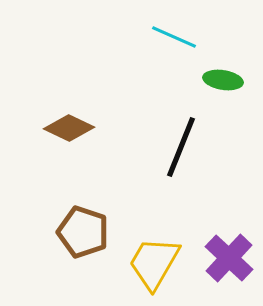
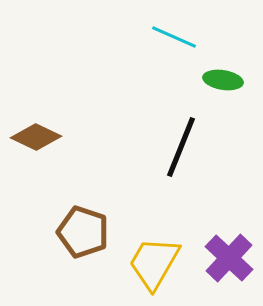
brown diamond: moved 33 px left, 9 px down
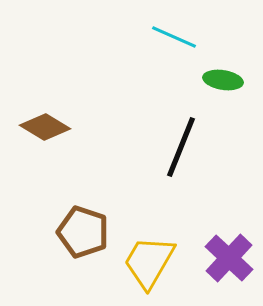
brown diamond: moved 9 px right, 10 px up; rotated 6 degrees clockwise
yellow trapezoid: moved 5 px left, 1 px up
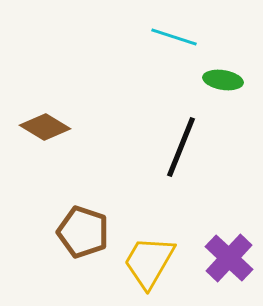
cyan line: rotated 6 degrees counterclockwise
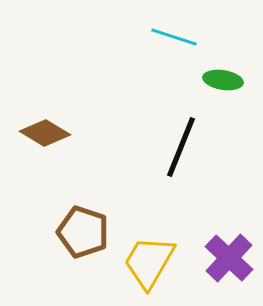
brown diamond: moved 6 px down
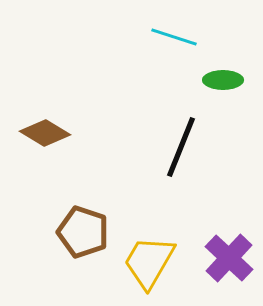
green ellipse: rotated 9 degrees counterclockwise
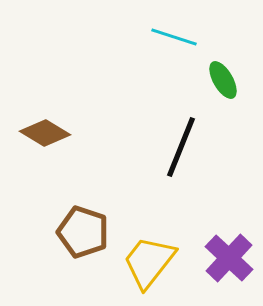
green ellipse: rotated 60 degrees clockwise
yellow trapezoid: rotated 8 degrees clockwise
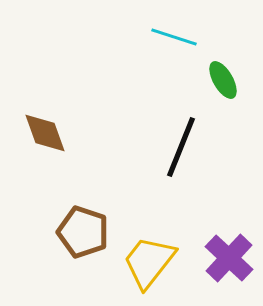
brown diamond: rotated 39 degrees clockwise
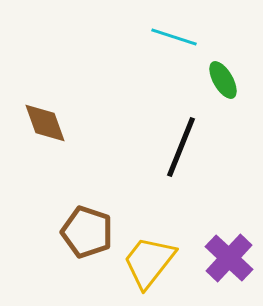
brown diamond: moved 10 px up
brown pentagon: moved 4 px right
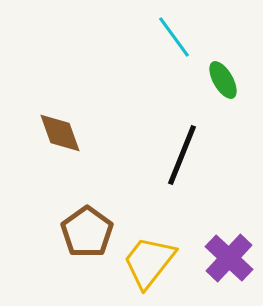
cyan line: rotated 36 degrees clockwise
brown diamond: moved 15 px right, 10 px down
black line: moved 1 px right, 8 px down
brown pentagon: rotated 18 degrees clockwise
